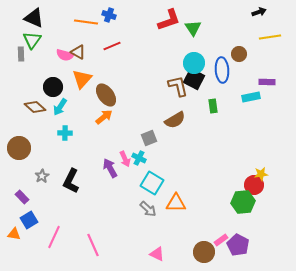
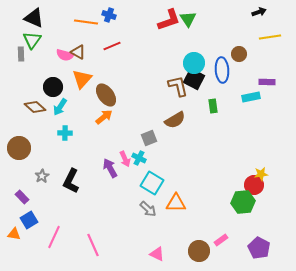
green triangle at (193, 28): moved 5 px left, 9 px up
purple pentagon at (238, 245): moved 21 px right, 3 px down
brown circle at (204, 252): moved 5 px left, 1 px up
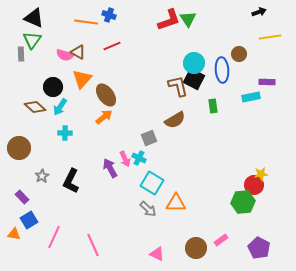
brown circle at (199, 251): moved 3 px left, 3 px up
